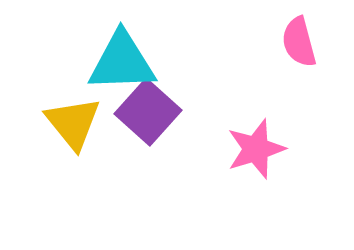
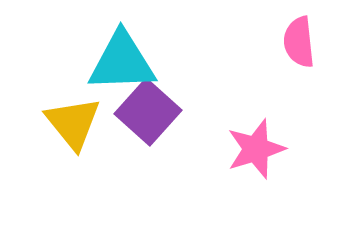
pink semicircle: rotated 9 degrees clockwise
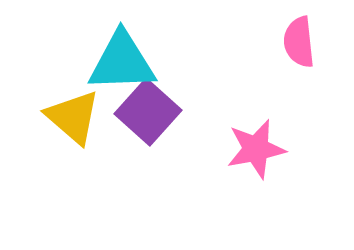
yellow triangle: moved 6 px up; rotated 10 degrees counterclockwise
pink star: rotated 6 degrees clockwise
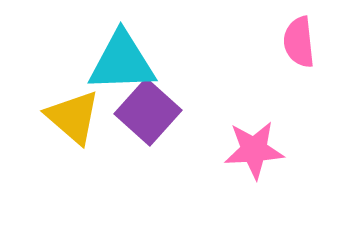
pink star: moved 2 px left, 1 px down; rotated 8 degrees clockwise
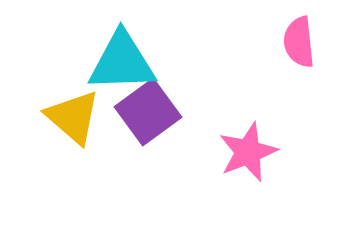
purple square: rotated 12 degrees clockwise
pink star: moved 6 px left, 2 px down; rotated 18 degrees counterclockwise
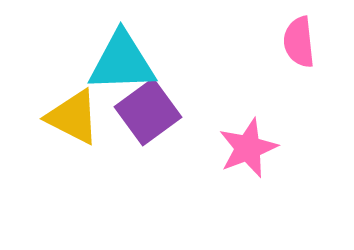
yellow triangle: rotated 14 degrees counterclockwise
pink star: moved 4 px up
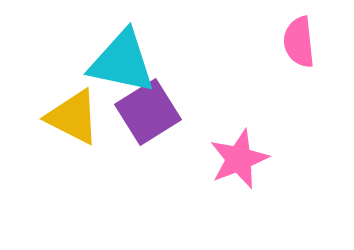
cyan triangle: rotated 14 degrees clockwise
purple square: rotated 4 degrees clockwise
pink star: moved 9 px left, 11 px down
